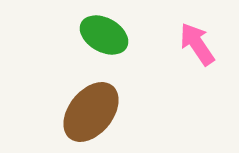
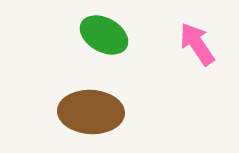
brown ellipse: rotated 54 degrees clockwise
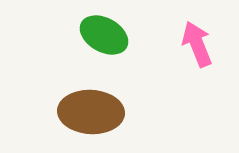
pink arrow: rotated 12 degrees clockwise
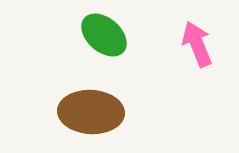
green ellipse: rotated 12 degrees clockwise
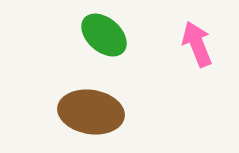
brown ellipse: rotated 6 degrees clockwise
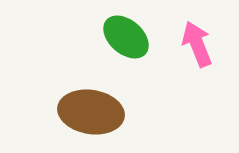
green ellipse: moved 22 px right, 2 px down
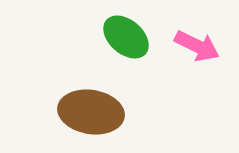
pink arrow: moved 2 px down; rotated 138 degrees clockwise
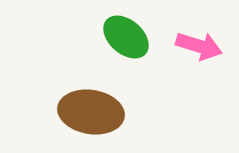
pink arrow: moved 2 px right; rotated 9 degrees counterclockwise
